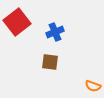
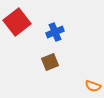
brown square: rotated 30 degrees counterclockwise
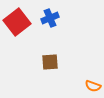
blue cross: moved 5 px left, 14 px up
brown square: rotated 18 degrees clockwise
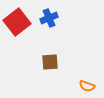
blue cross: moved 1 px left
orange semicircle: moved 6 px left
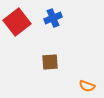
blue cross: moved 4 px right
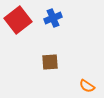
red square: moved 1 px right, 2 px up
orange semicircle: rotated 14 degrees clockwise
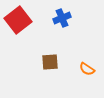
blue cross: moved 9 px right
orange semicircle: moved 17 px up
